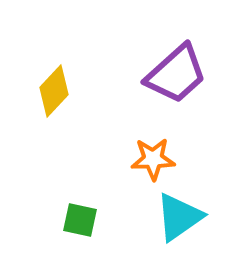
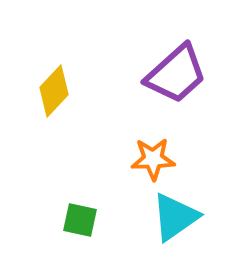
cyan triangle: moved 4 px left
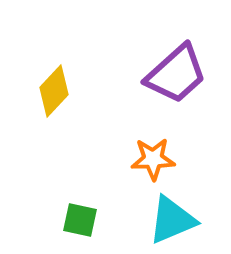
cyan triangle: moved 3 px left, 3 px down; rotated 12 degrees clockwise
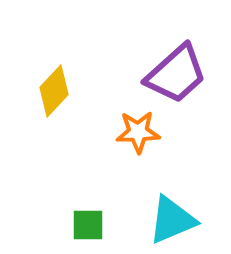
orange star: moved 15 px left, 27 px up
green square: moved 8 px right, 5 px down; rotated 12 degrees counterclockwise
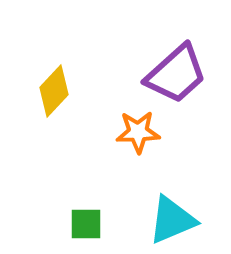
green square: moved 2 px left, 1 px up
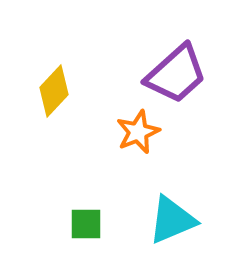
orange star: rotated 21 degrees counterclockwise
